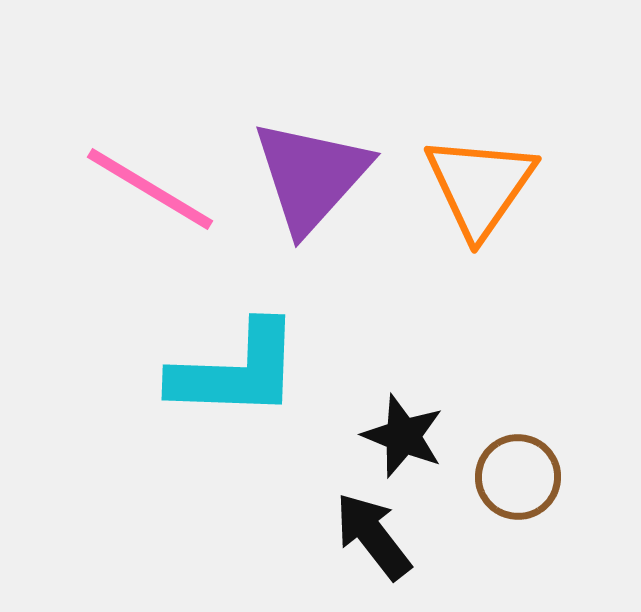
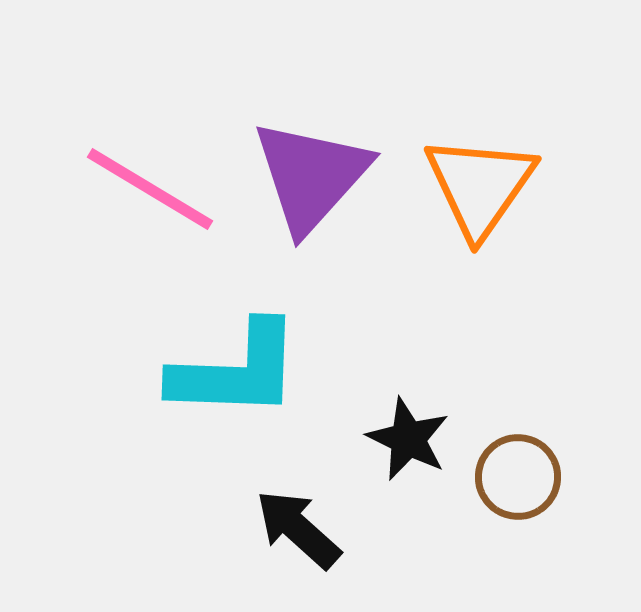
black star: moved 5 px right, 3 px down; rotated 4 degrees clockwise
black arrow: moved 75 px left, 7 px up; rotated 10 degrees counterclockwise
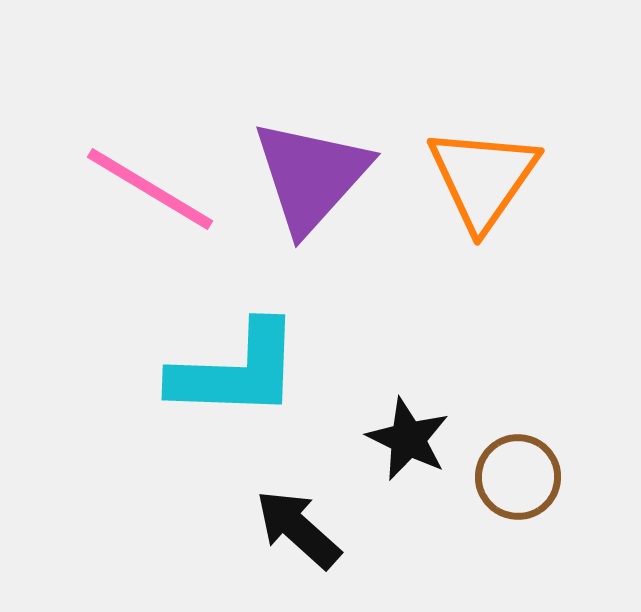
orange triangle: moved 3 px right, 8 px up
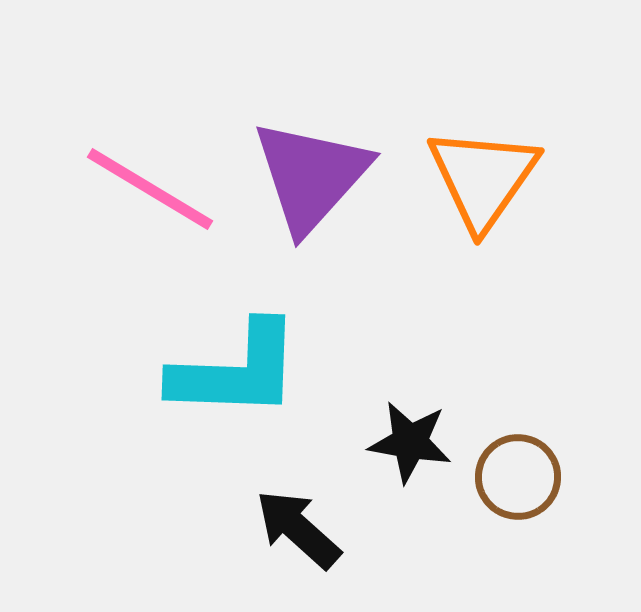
black star: moved 2 px right, 3 px down; rotated 16 degrees counterclockwise
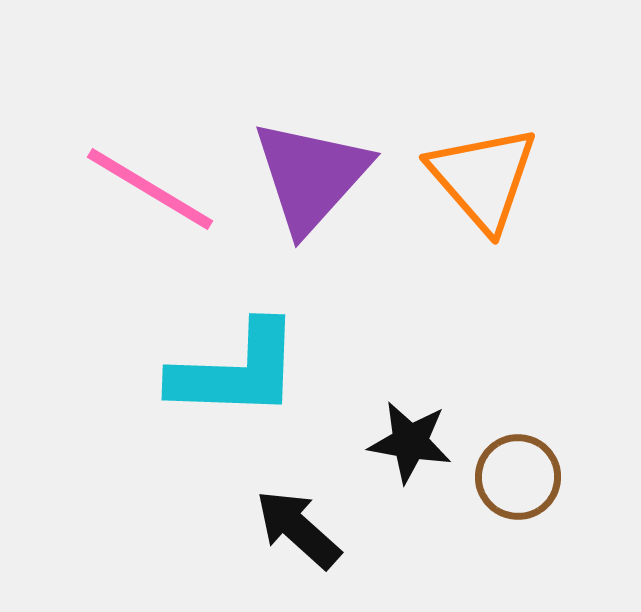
orange triangle: rotated 16 degrees counterclockwise
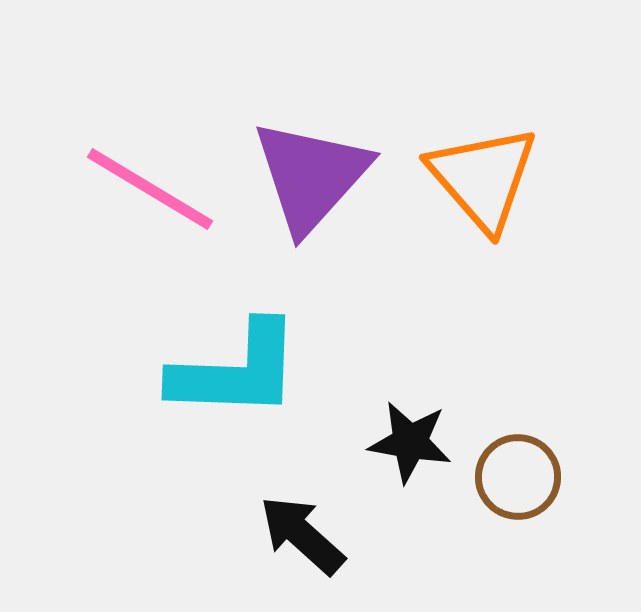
black arrow: moved 4 px right, 6 px down
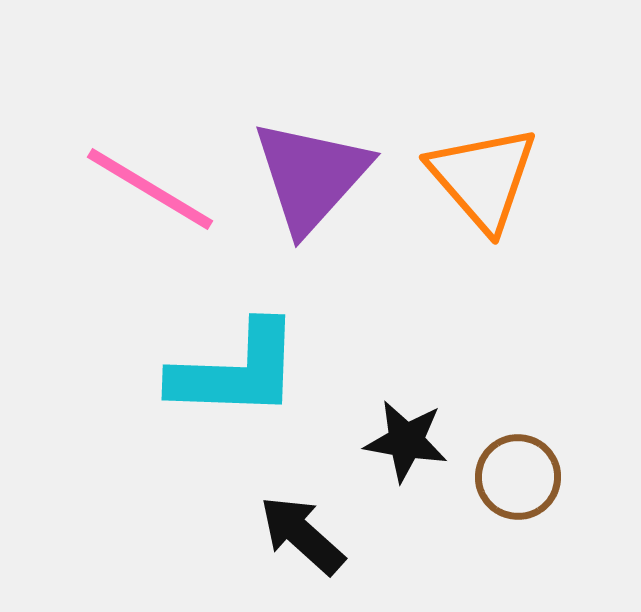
black star: moved 4 px left, 1 px up
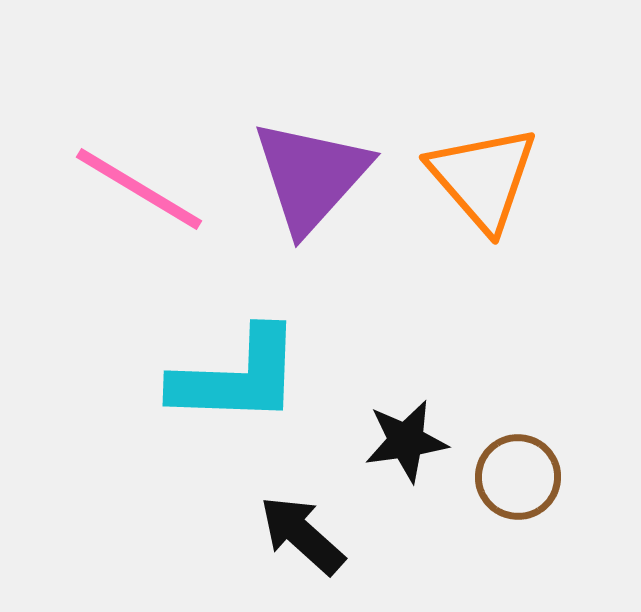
pink line: moved 11 px left
cyan L-shape: moved 1 px right, 6 px down
black star: rotated 18 degrees counterclockwise
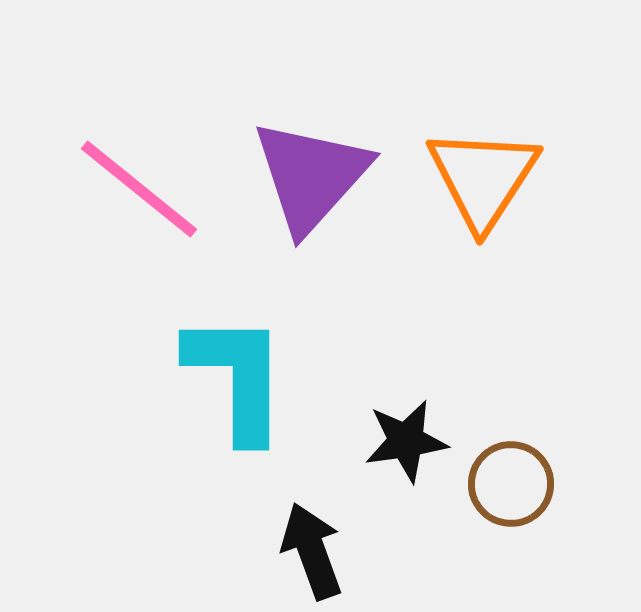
orange triangle: rotated 14 degrees clockwise
pink line: rotated 8 degrees clockwise
cyan L-shape: rotated 92 degrees counterclockwise
brown circle: moved 7 px left, 7 px down
black arrow: moved 10 px right, 16 px down; rotated 28 degrees clockwise
